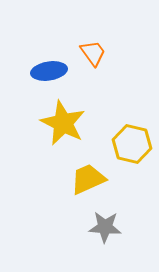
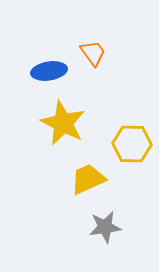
yellow hexagon: rotated 12 degrees counterclockwise
gray star: rotated 12 degrees counterclockwise
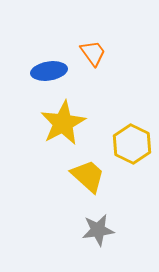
yellow star: rotated 18 degrees clockwise
yellow hexagon: rotated 24 degrees clockwise
yellow trapezoid: moved 3 px up; rotated 66 degrees clockwise
gray star: moved 7 px left, 3 px down
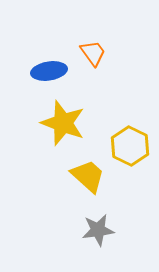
yellow star: rotated 24 degrees counterclockwise
yellow hexagon: moved 2 px left, 2 px down
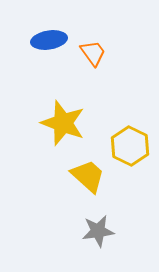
blue ellipse: moved 31 px up
gray star: moved 1 px down
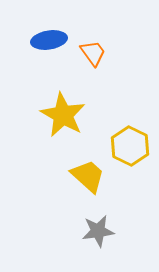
yellow star: moved 8 px up; rotated 9 degrees clockwise
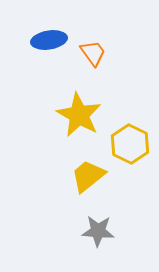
yellow star: moved 16 px right
yellow hexagon: moved 2 px up
yellow trapezoid: rotated 81 degrees counterclockwise
gray star: rotated 12 degrees clockwise
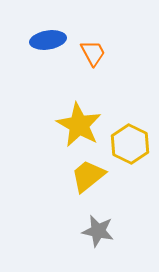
blue ellipse: moved 1 px left
orange trapezoid: rotated 8 degrees clockwise
yellow star: moved 10 px down
gray star: rotated 8 degrees clockwise
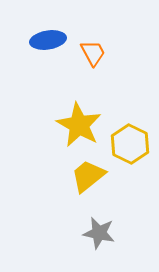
gray star: moved 1 px right, 2 px down
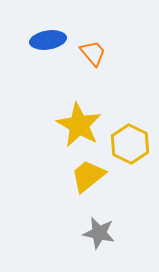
orange trapezoid: rotated 12 degrees counterclockwise
